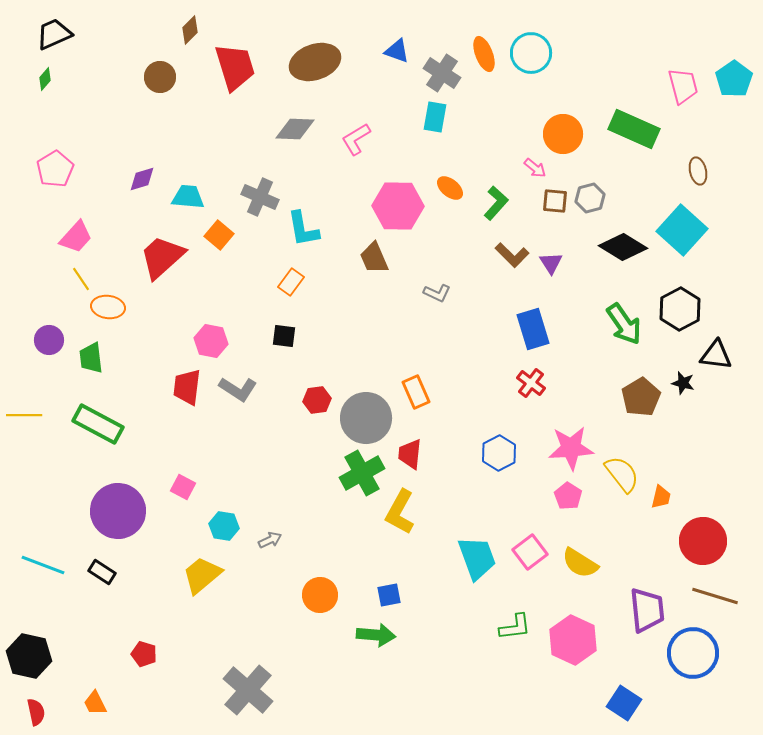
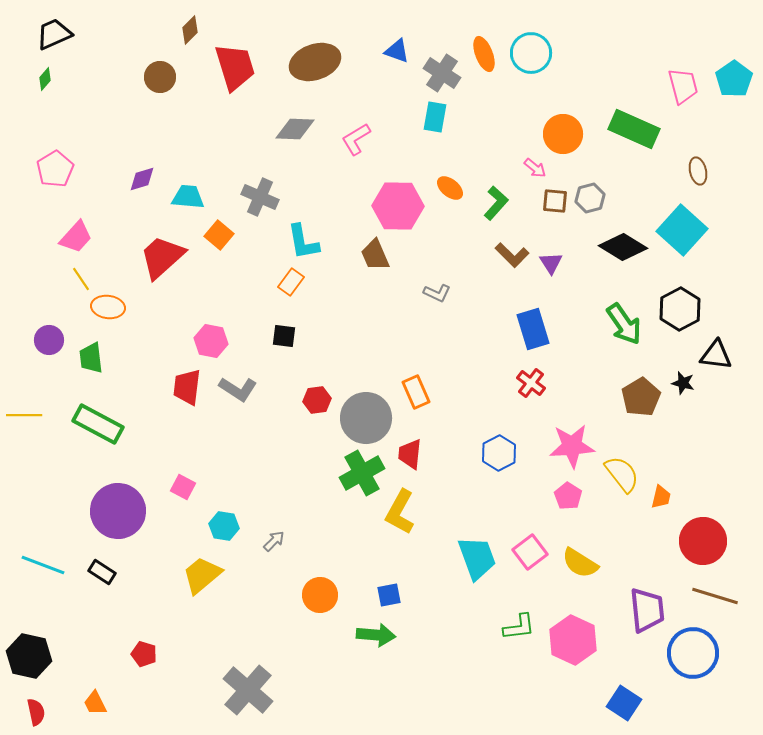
cyan L-shape at (303, 229): moved 13 px down
brown trapezoid at (374, 258): moved 1 px right, 3 px up
pink star at (571, 448): moved 1 px right, 2 px up
gray arrow at (270, 540): moved 4 px right, 1 px down; rotated 20 degrees counterclockwise
green L-shape at (515, 627): moved 4 px right
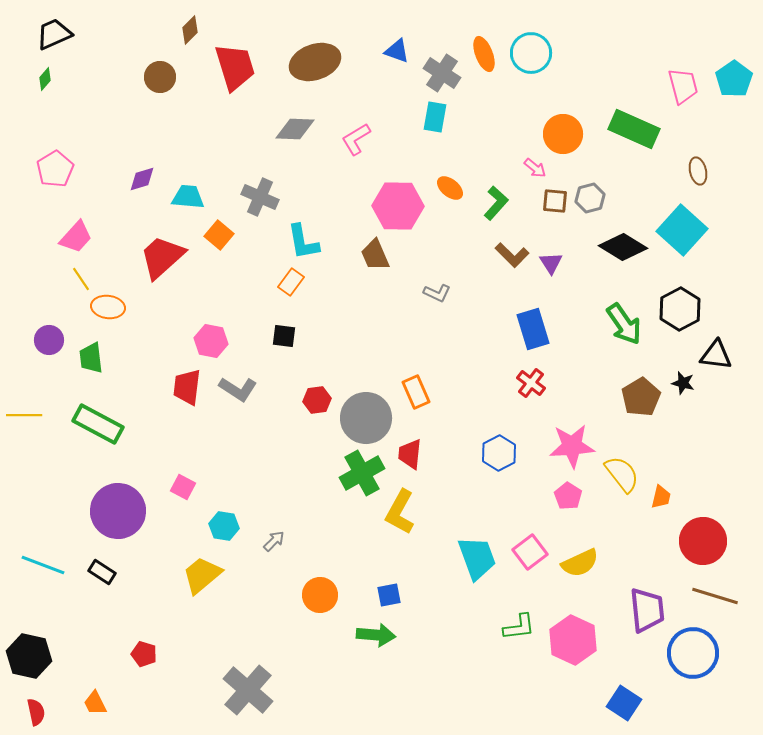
yellow semicircle at (580, 563): rotated 57 degrees counterclockwise
